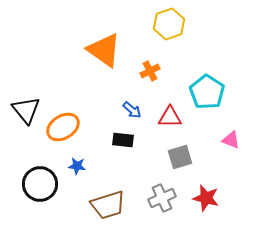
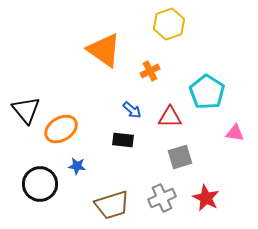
orange ellipse: moved 2 px left, 2 px down
pink triangle: moved 4 px right, 7 px up; rotated 12 degrees counterclockwise
red star: rotated 12 degrees clockwise
brown trapezoid: moved 4 px right
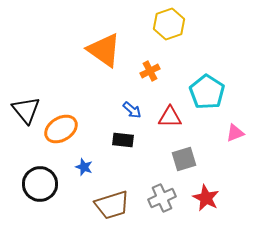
pink triangle: rotated 30 degrees counterclockwise
gray square: moved 4 px right, 2 px down
blue star: moved 7 px right, 1 px down; rotated 12 degrees clockwise
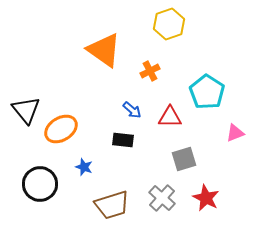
gray cross: rotated 24 degrees counterclockwise
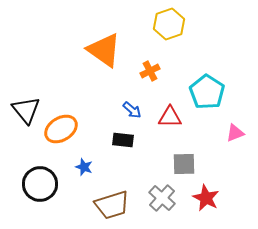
gray square: moved 5 px down; rotated 15 degrees clockwise
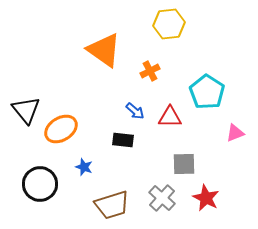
yellow hexagon: rotated 12 degrees clockwise
blue arrow: moved 3 px right, 1 px down
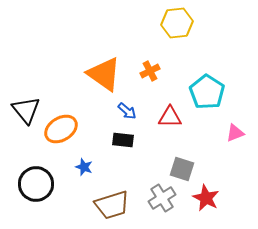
yellow hexagon: moved 8 px right, 1 px up
orange triangle: moved 24 px down
blue arrow: moved 8 px left
gray square: moved 2 px left, 5 px down; rotated 20 degrees clockwise
black circle: moved 4 px left
gray cross: rotated 16 degrees clockwise
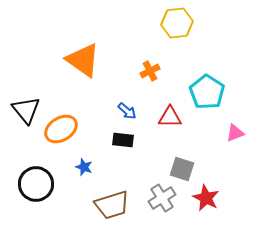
orange triangle: moved 21 px left, 14 px up
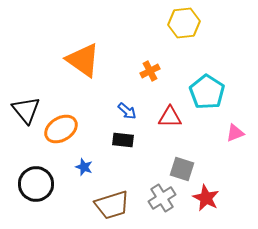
yellow hexagon: moved 7 px right
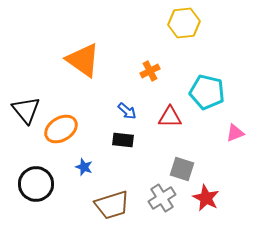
cyan pentagon: rotated 20 degrees counterclockwise
